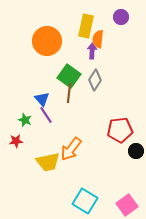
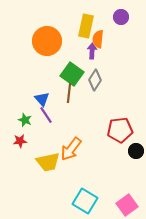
green square: moved 3 px right, 2 px up
red star: moved 4 px right
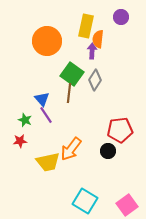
black circle: moved 28 px left
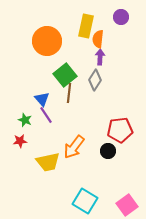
purple arrow: moved 8 px right, 6 px down
green square: moved 7 px left, 1 px down; rotated 15 degrees clockwise
orange arrow: moved 3 px right, 2 px up
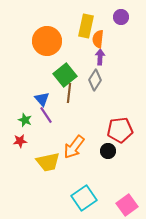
cyan square: moved 1 px left, 3 px up; rotated 25 degrees clockwise
